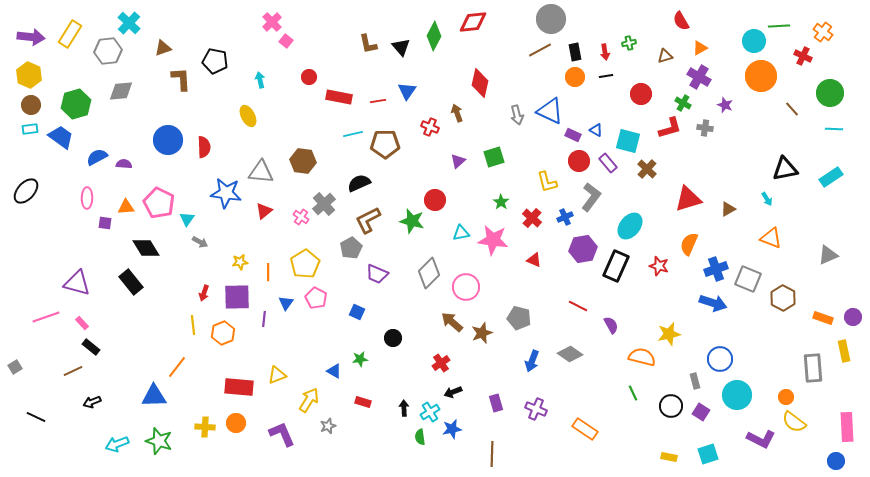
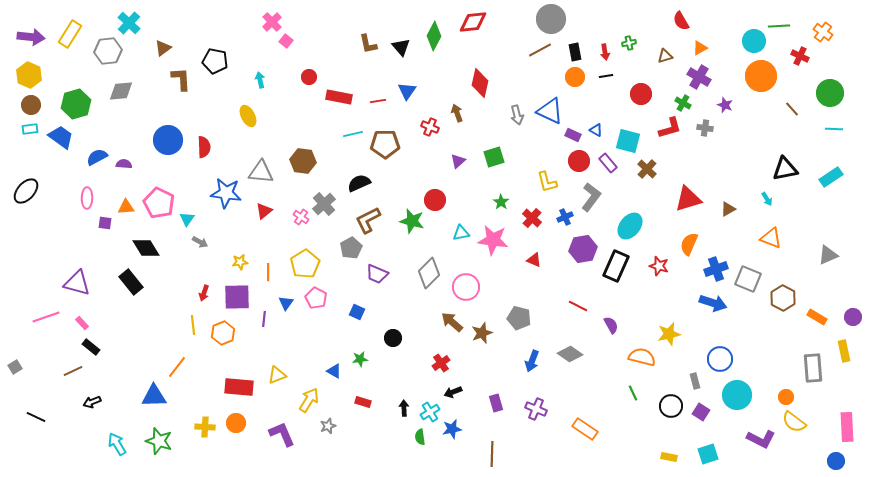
brown triangle at (163, 48): rotated 18 degrees counterclockwise
red cross at (803, 56): moved 3 px left
orange rectangle at (823, 318): moved 6 px left, 1 px up; rotated 12 degrees clockwise
cyan arrow at (117, 444): rotated 80 degrees clockwise
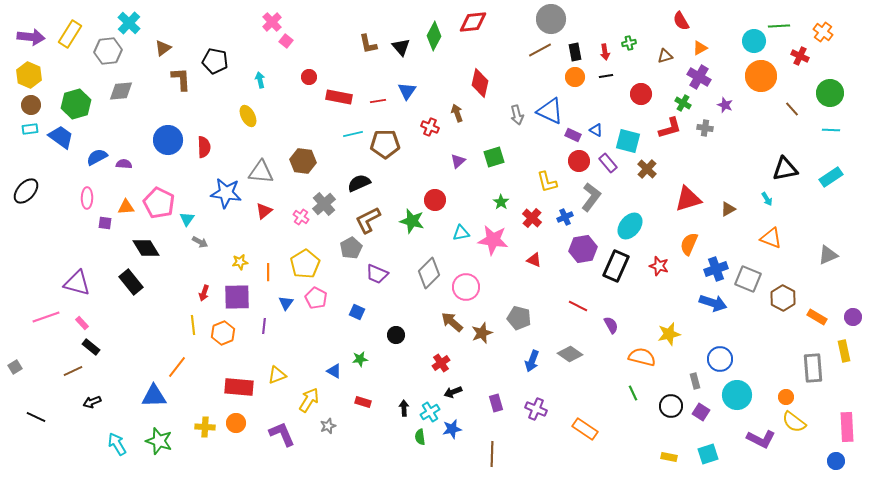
cyan line at (834, 129): moved 3 px left, 1 px down
purple line at (264, 319): moved 7 px down
black circle at (393, 338): moved 3 px right, 3 px up
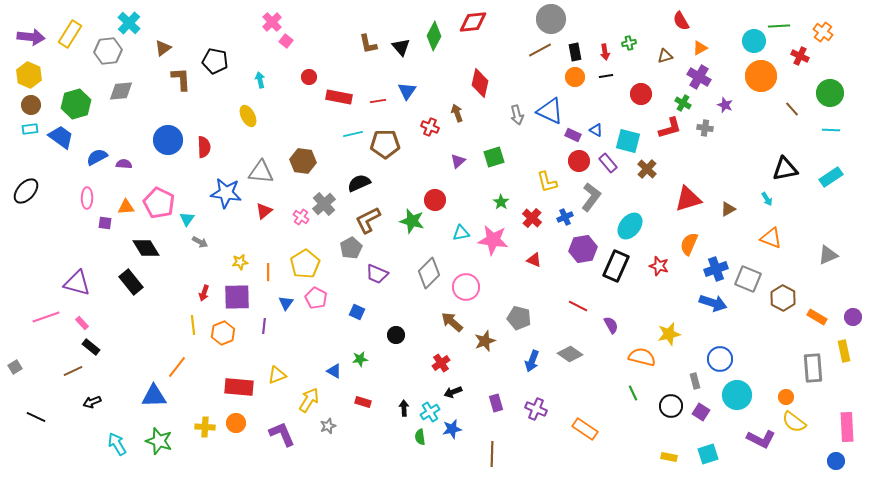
brown star at (482, 333): moved 3 px right, 8 px down
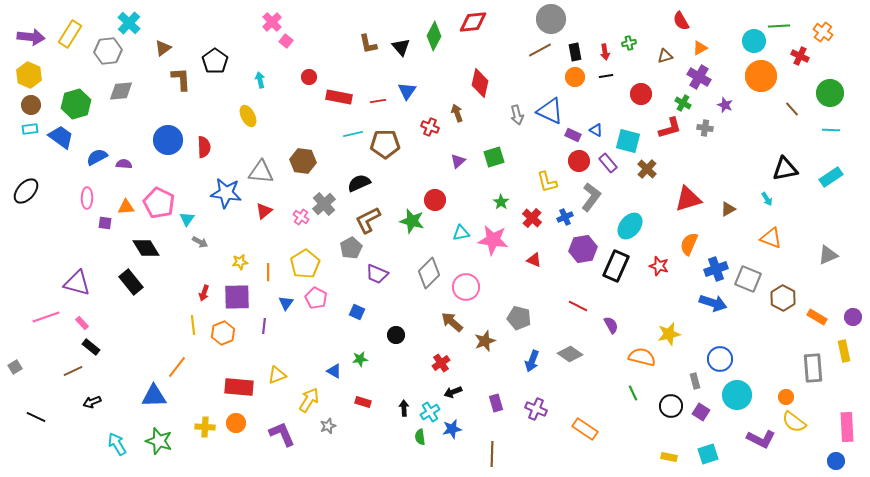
black pentagon at (215, 61): rotated 25 degrees clockwise
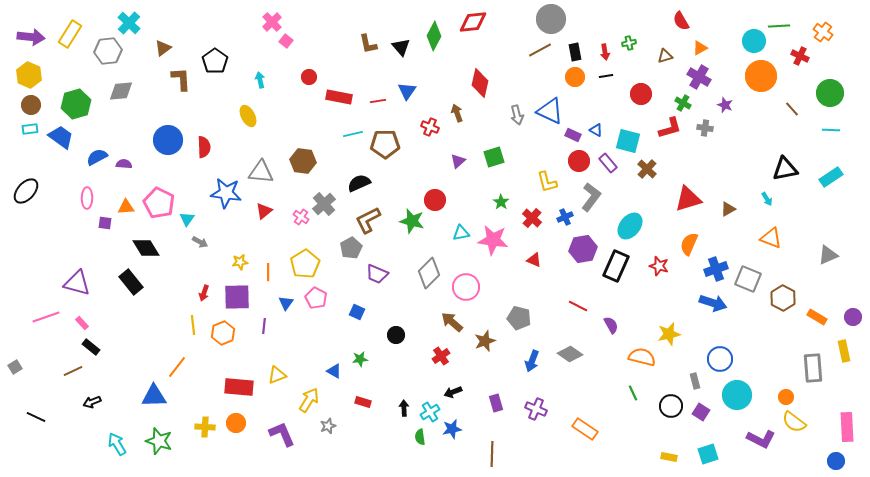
red cross at (441, 363): moved 7 px up
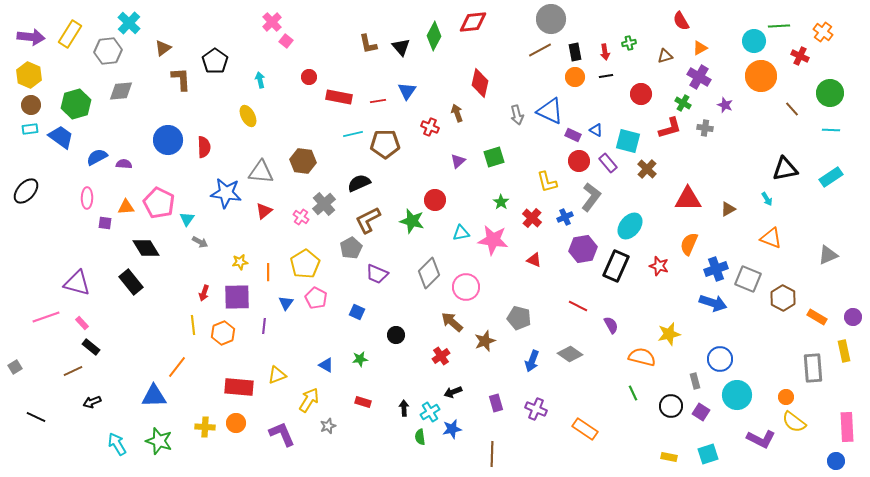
red triangle at (688, 199): rotated 16 degrees clockwise
blue triangle at (334, 371): moved 8 px left, 6 px up
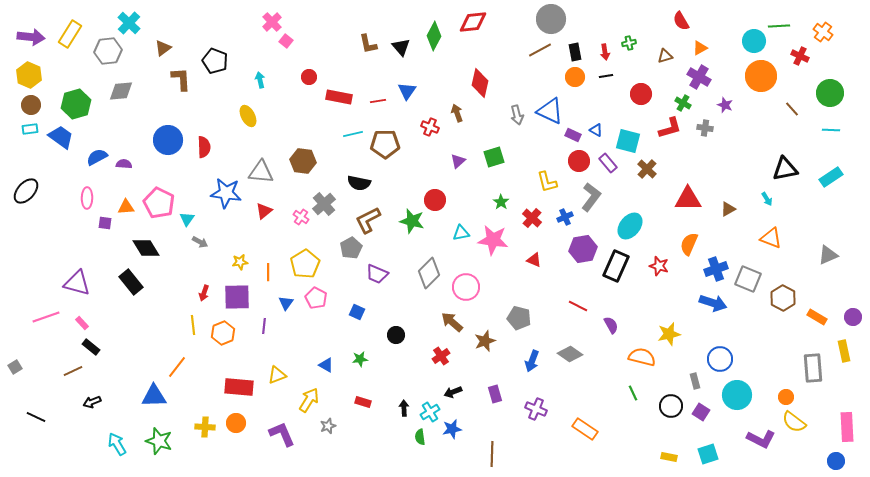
black pentagon at (215, 61): rotated 15 degrees counterclockwise
black semicircle at (359, 183): rotated 145 degrees counterclockwise
purple rectangle at (496, 403): moved 1 px left, 9 px up
